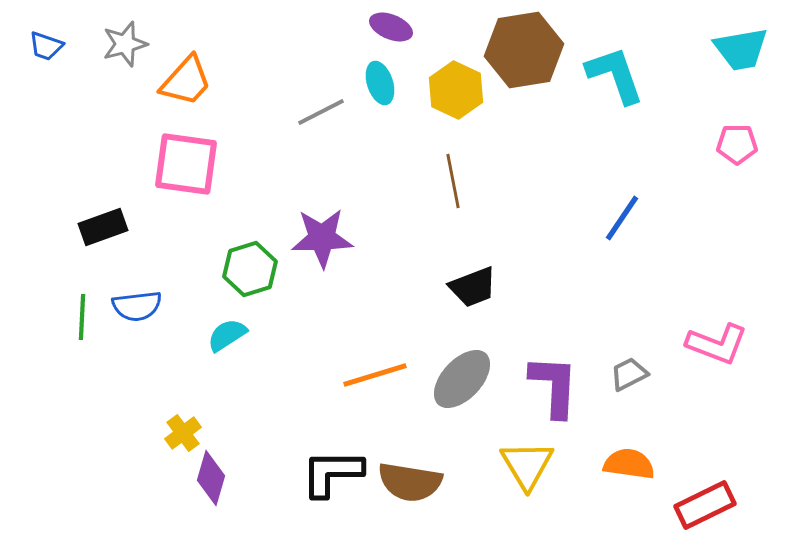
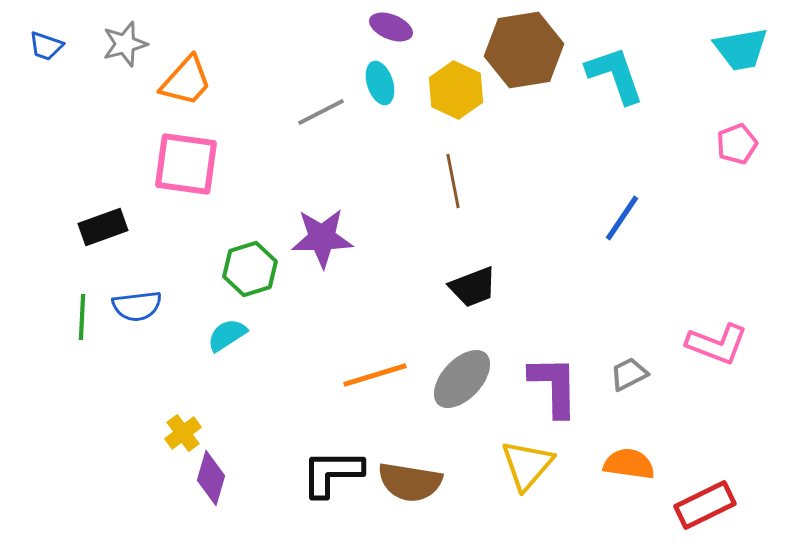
pink pentagon: rotated 21 degrees counterclockwise
purple L-shape: rotated 4 degrees counterclockwise
yellow triangle: rotated 12 degrees clockwise
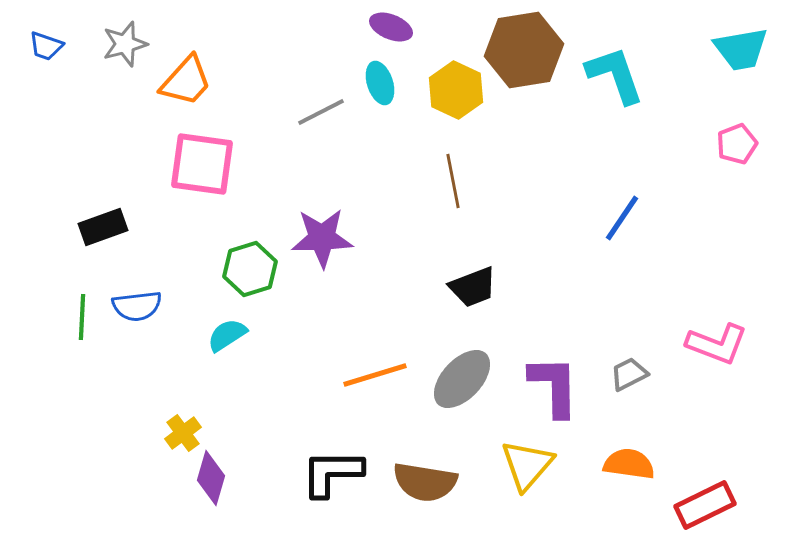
pink square: moved 16 px right
brown semicircle: moved 15 px right
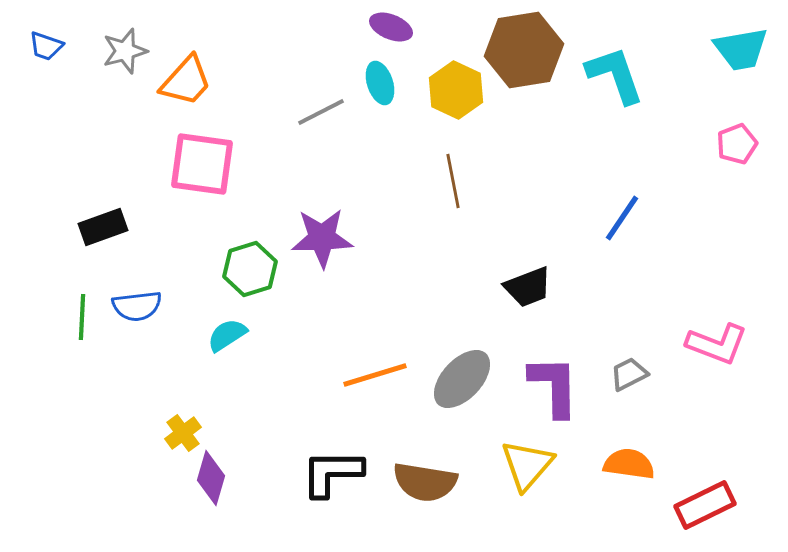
gray star: moved 7 px down
black trapezoid: moved 55 px right
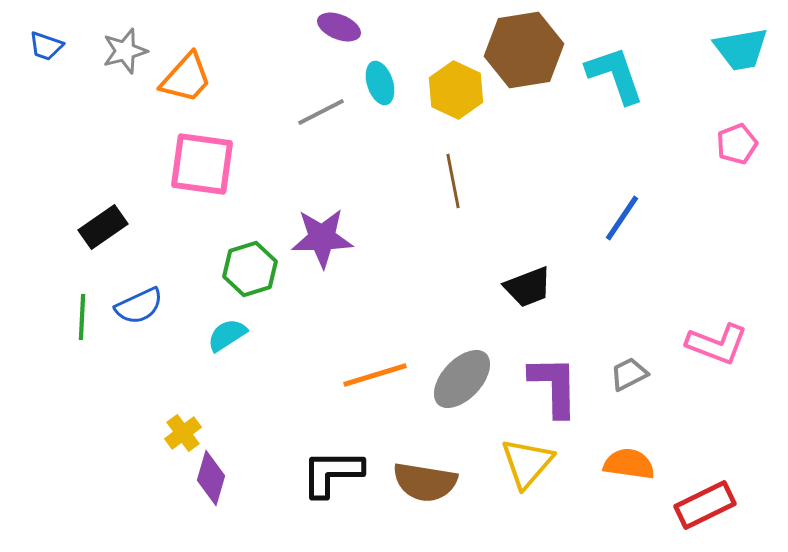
purple ellipse: moved 52 px left
orange trapezoid: moved 3 px up
black rectangle: rotated 15 degrees counterclockwise
blue semicircle: moved 2 px right; rotated 18 degrees counterclockwise
yellow triangle: moved 2 px up
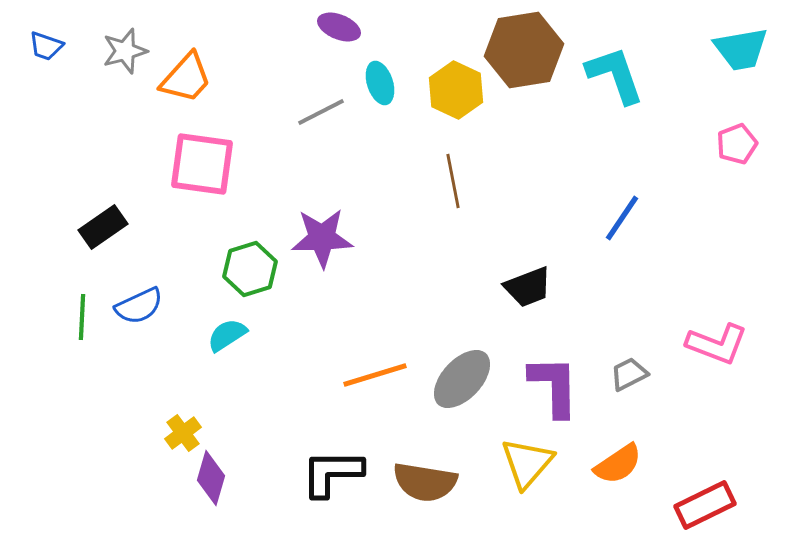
orange semicircle: moved 11 px left; rotated 138 degrees clockwise
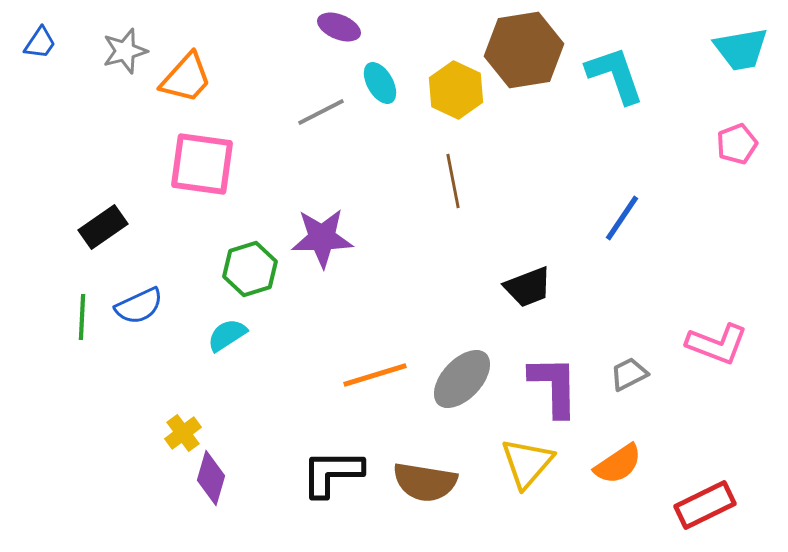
blue trapezoid: moved 6 px left, 3 px up; rotated 75 degrees counterclockwise
cyan ellipse: rotated 12 degrees counterclockwise
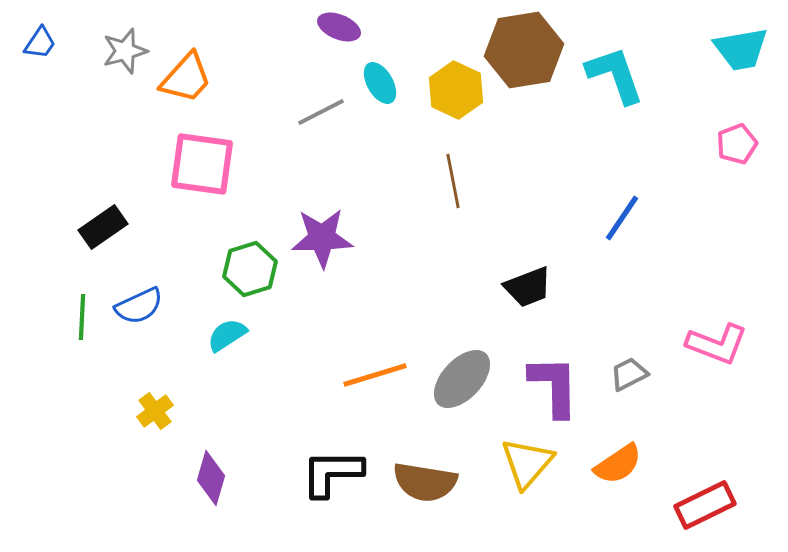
yellow cross: moved 28 px left, 22 px up
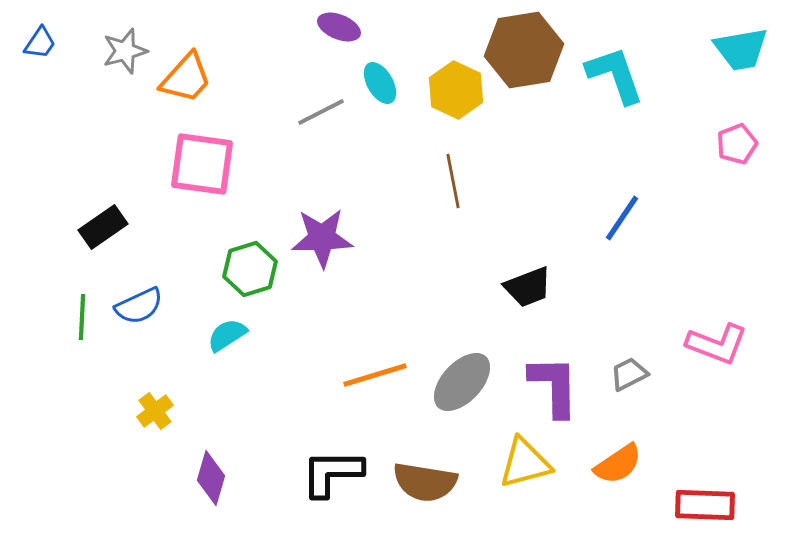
gray ellipse: moved 3 px down
yellow triangle: moved 2 px left; rotated 34 degrees clockwise
red rectangle: rotated 28 degrees clockwise
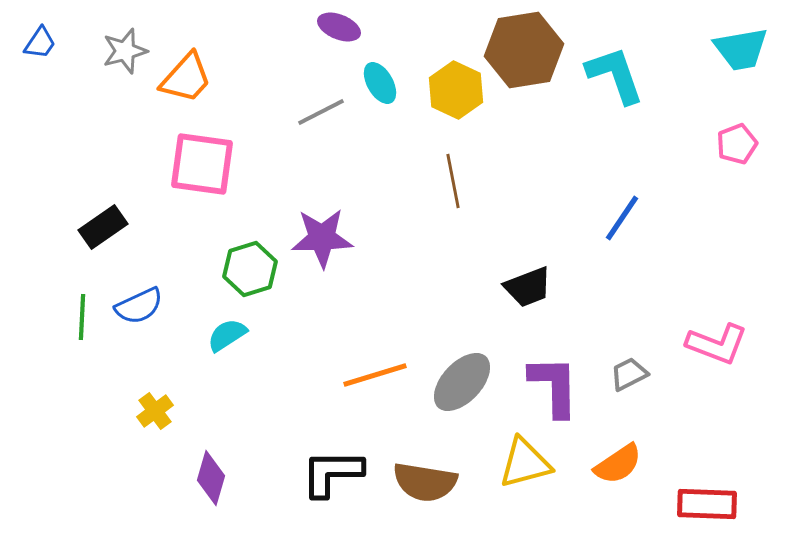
red rectangle: moved 2 px right, 1 px up
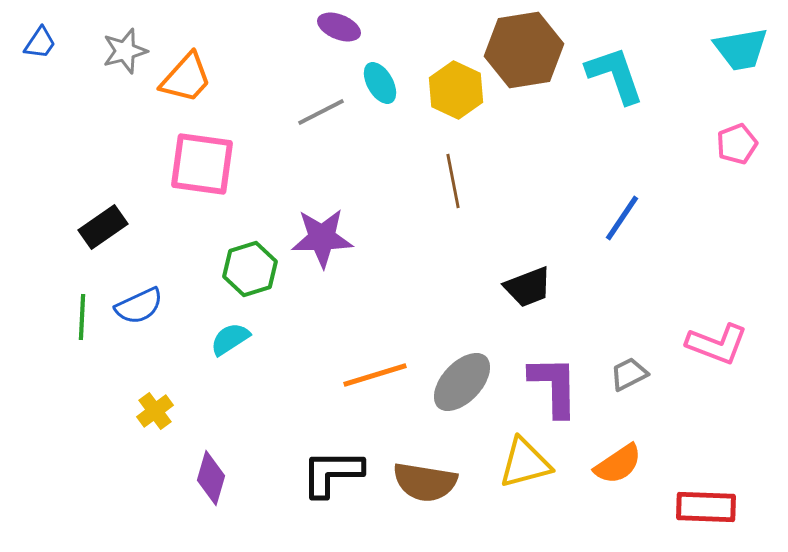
cyan semicircle: moved 3 px right, 4 px down
red rectangle: moved 1 px left, 3 px down
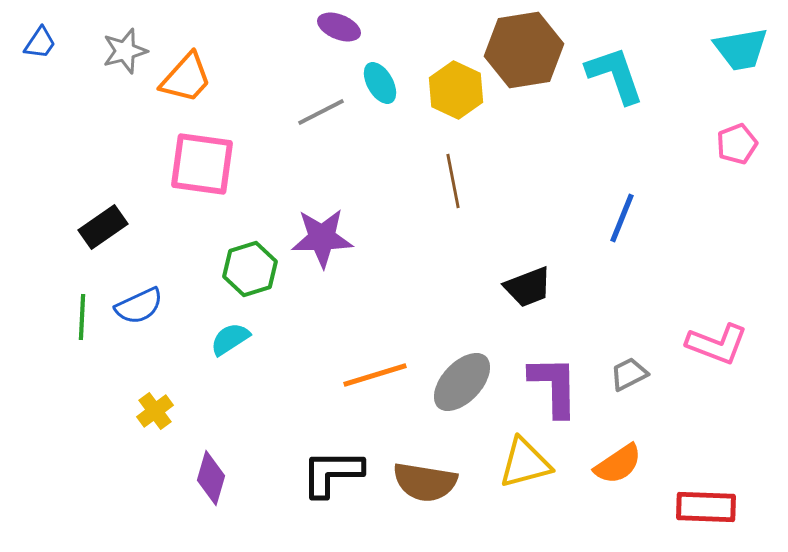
blue line: rotated 12 degrees counterclockwise
